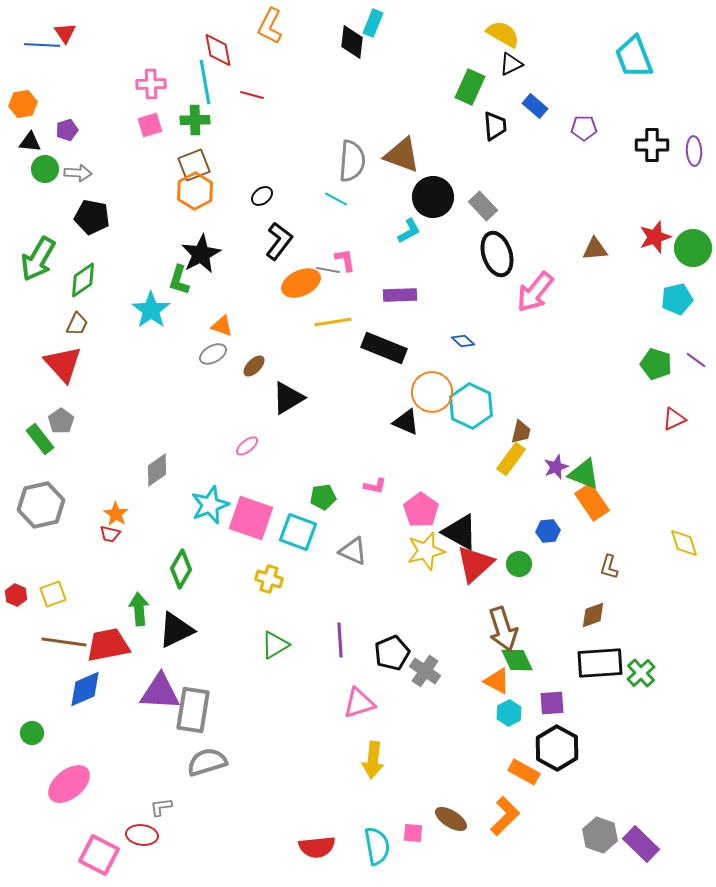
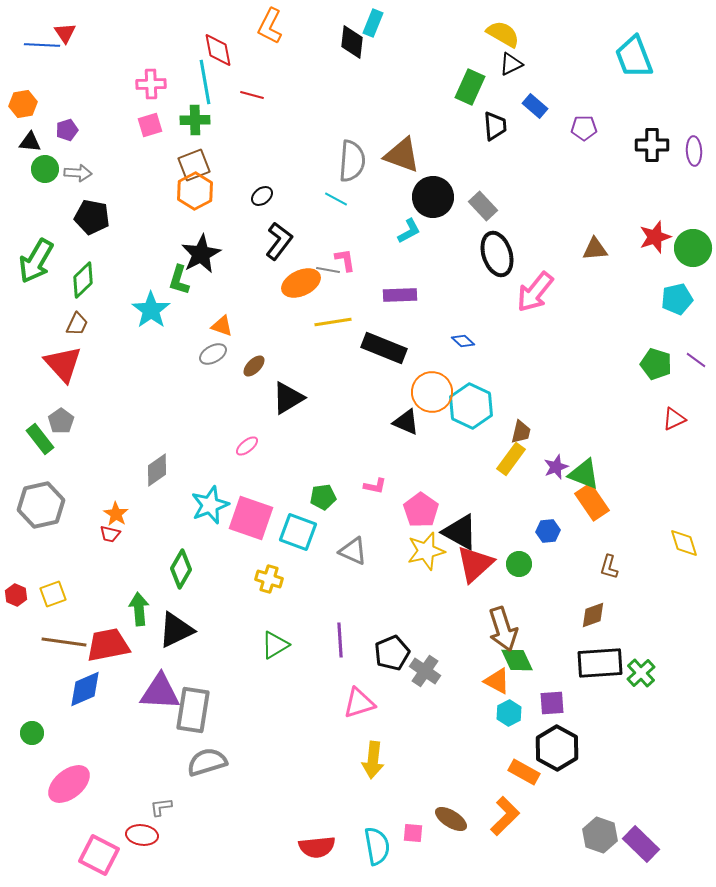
green arrow at (38, 259): moved 2 px left, 2 px down
green diamond at (83, 280): rotated 9 degrees counterclockwise
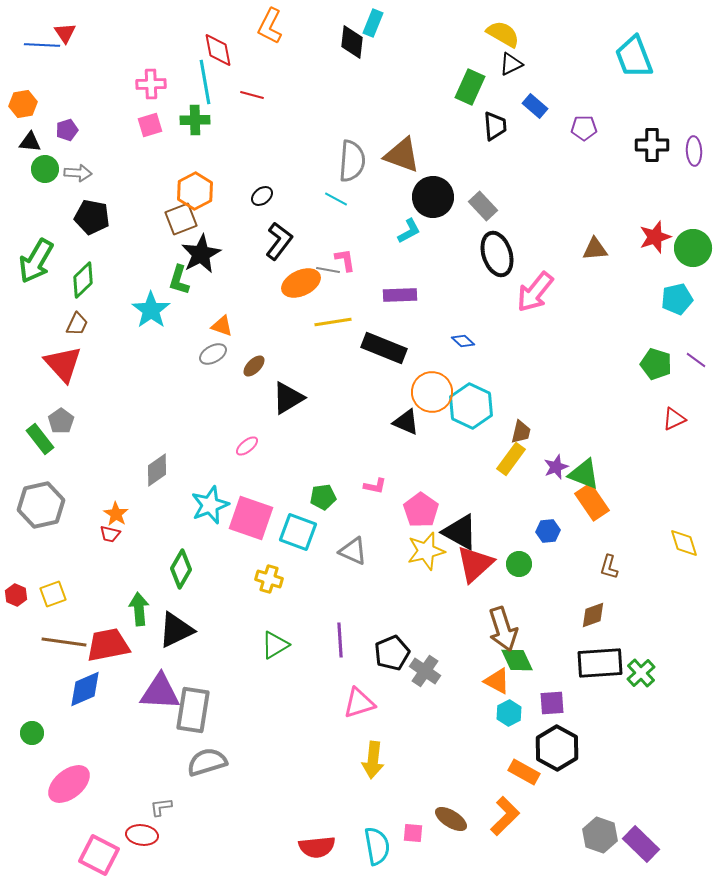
brown square at (194, 165): moved 13 px left, 54 px down
